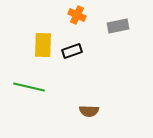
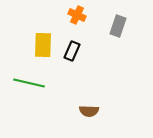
gray rectangle: rotated 60 degrees counterclockwise
black rectangle: rotated 48 degrees counterclockwise
green line: moved 4 px up
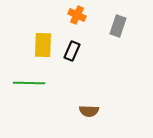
green line: rotated 12 degrees counterclockwise
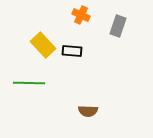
orange cross: moved 4 px right
yellow rectangle: rotated 45 degrees counterclockwise
black rectangle: rotated 72 degrees clockwise
brown semicircle: moved 1 px left
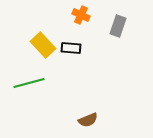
black rectangle: moved 1 px left, 3 px up
green line: rotated 16 degrees counterclockwise
brown semicircle: moved 9 px down; rotated 24 degrees counterclockwise
